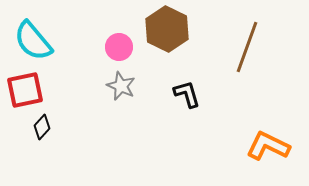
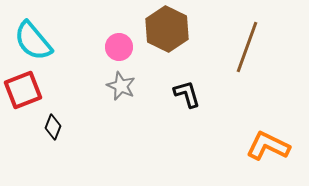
red square: moved 2 px left; rotated 9 degrees counterclockwise
black diamond: moved 11 px right; rotated 20 degrees counterclockwise
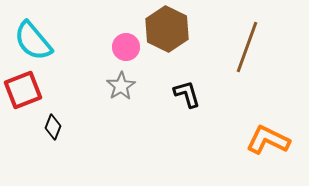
pink circle: moved 7 px right
gray star: rotated 16 degrees clockwise
orange L-shape: moved 6 px up
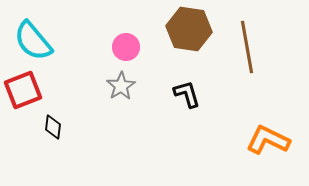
brown hexagon: moved 22 px right; rotated 18 degrees counterclockwise
brown line: rotated 30 degrees counterclockwise
black diamond: rotated 15 degrees counterclockwise
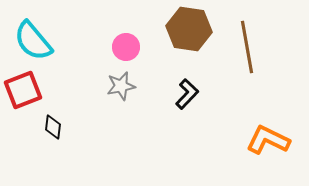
gray star: rotated 20 degrees clockwise
black L-shape: rotated 60 degrees clockwise
